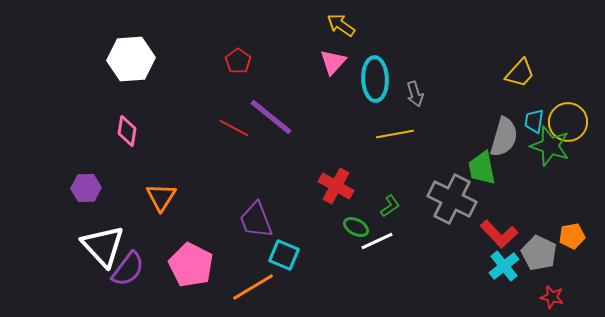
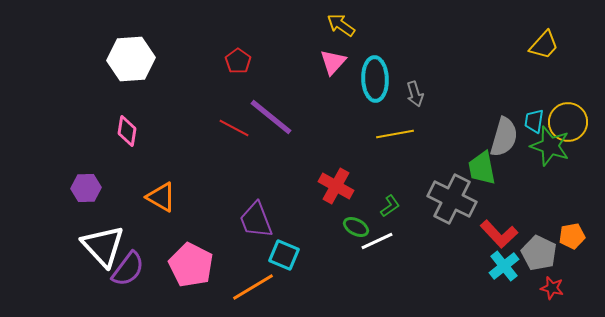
yellow trapezoid: moved 24 px right, 28 px up
orange triangle: rotated 32 degrees counterclockwise
red star: moved 9 px up
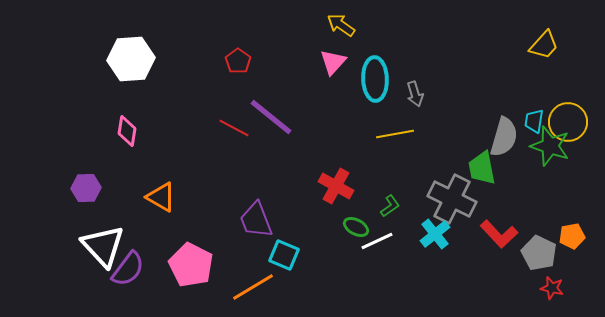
cyan cross: moved 69 px left, 32 px up
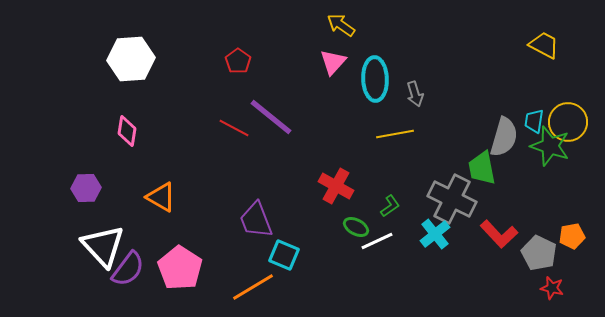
yellow trapezoid: rotated 104 degrees counterclockwise
pink pentagon: moved 11 px left, 3 px down; rotated 6 degrees clockwise
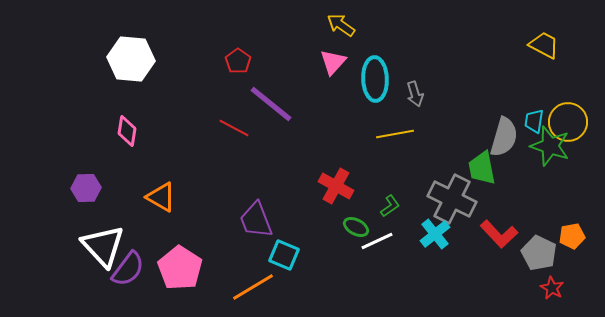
white hexagon: rotated 9 degrees clockwise
purple line: moved 13 px up
red star: rotated 15 degrees clockwise
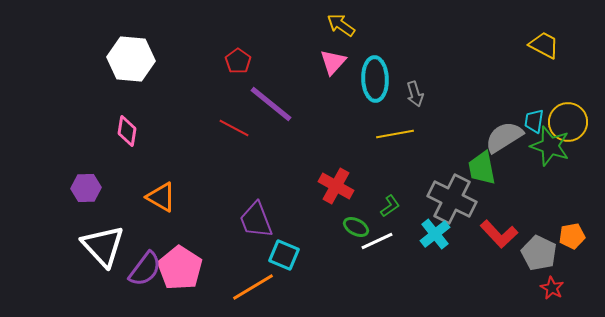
gray semicircle: rotated 138 degrees counterclockwise
purple semicircle: moved 17 px right
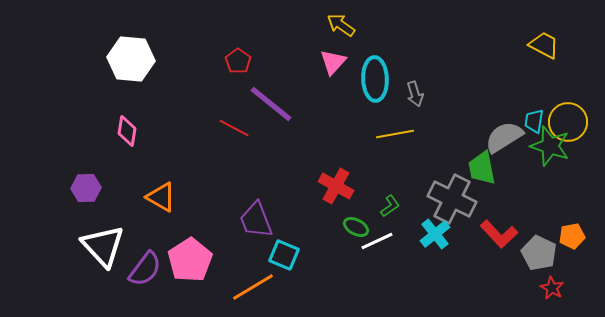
pink pentagon: moved 10 px right, 8 px up; rotated 6 degrees clockwise
